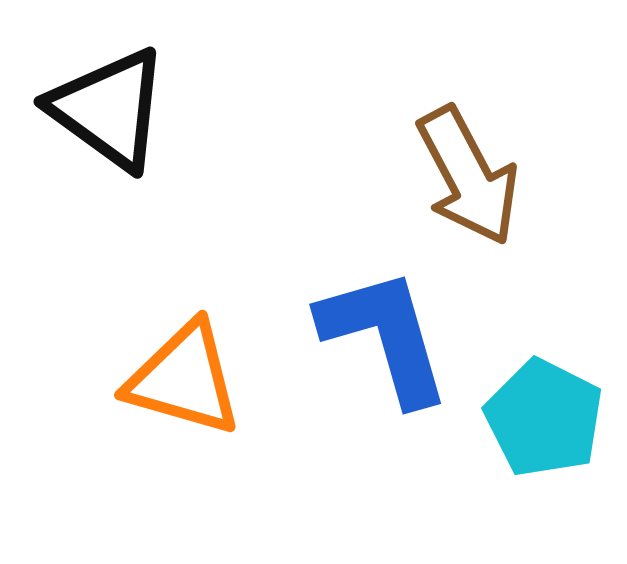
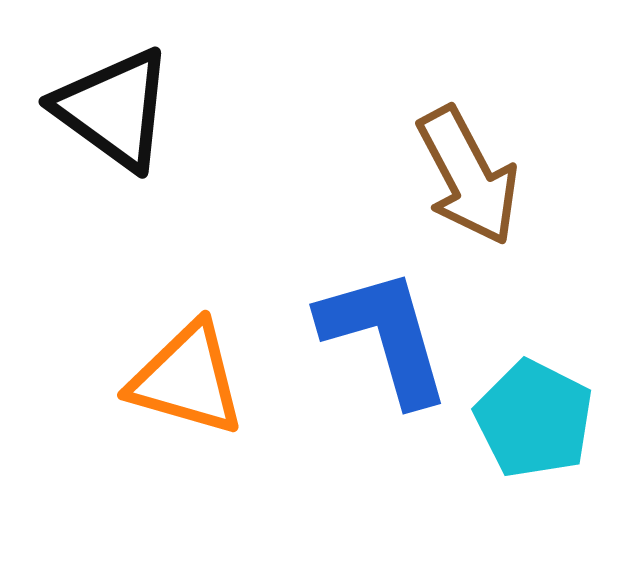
black triangle: moved 5 px right
orange triangle: moved 3 px right
cyan pentagon: moved 10 px left, 1 px down
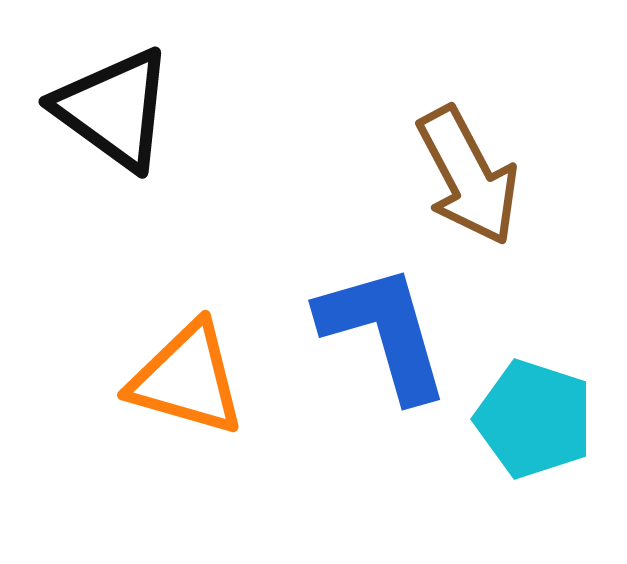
blue L-shape: moved 1 px left, 4 px up
cyan pentagon: rotated 9 degrees counterclockwise
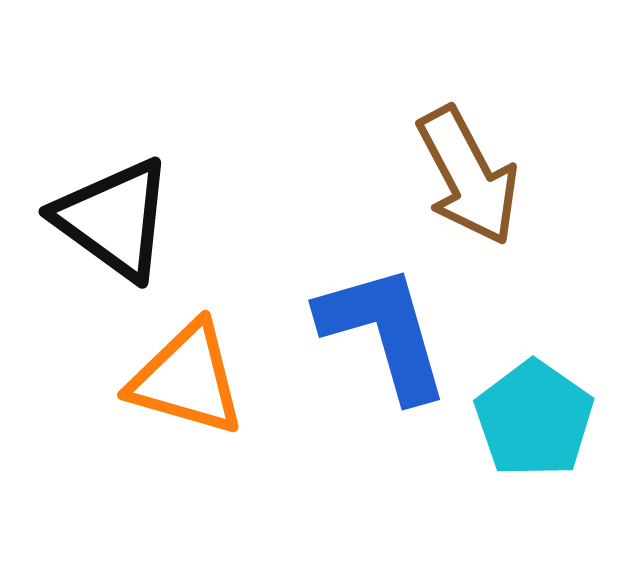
black triangle: moved 110 px down
cyan pentagon: rotated 17 degrees clockwise
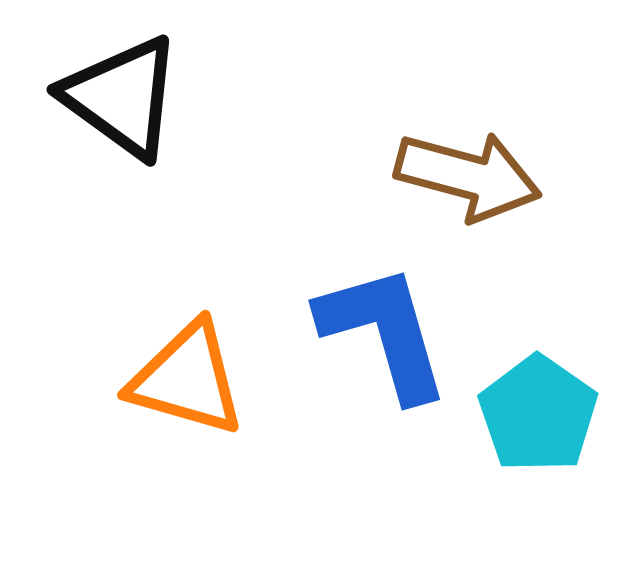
brown arrow: rotated 47 degrees counterclockwise
black triangle: moved 8 px right, 122 px up
cyan pentagon: moved 4 px right, 5 px up
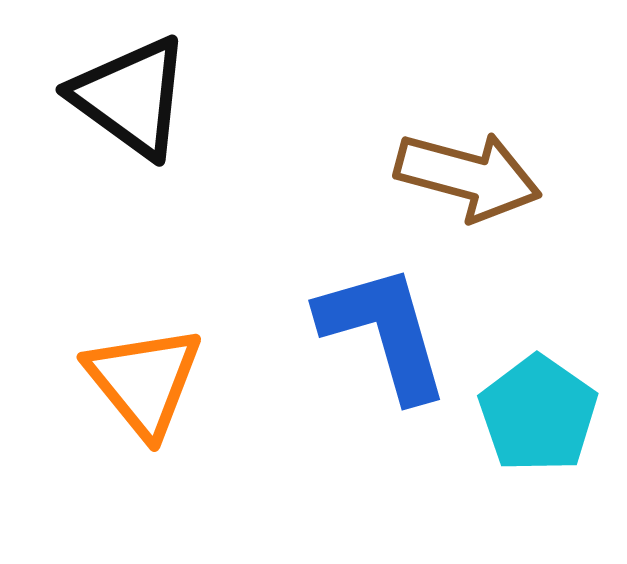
black triangle: moved 9 px right
orange triangle: moved 43 px left, 2 px down; rotated 35 degrees clockwise
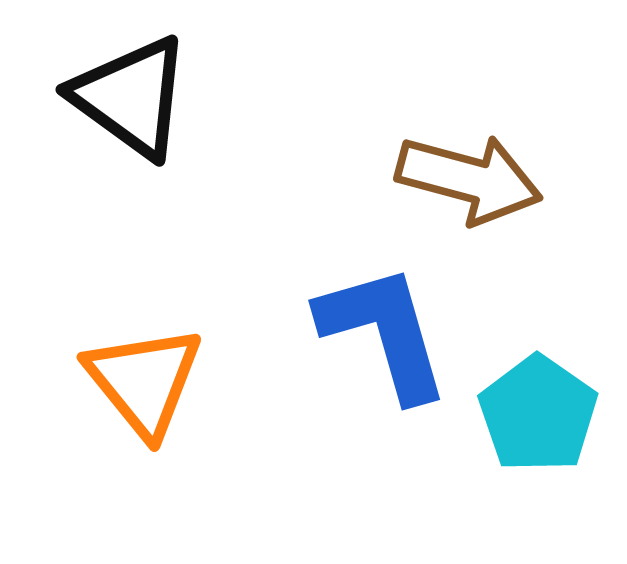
brown arrow: moved 1 px right, 3 px down
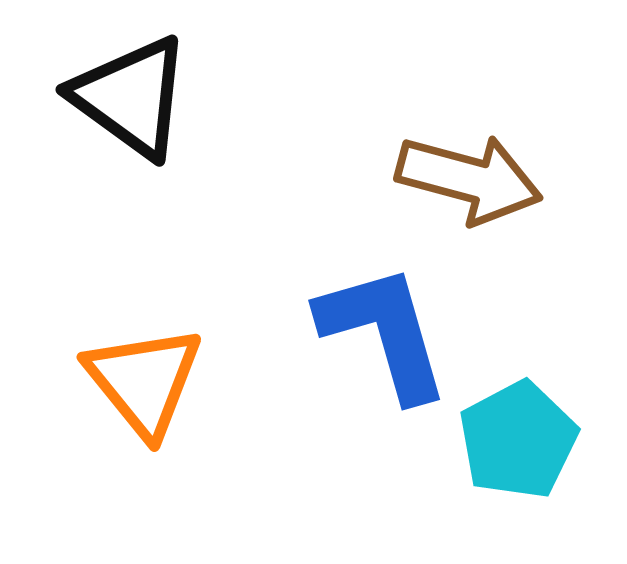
cyan pentagon: moved 20 px left, 26 px down; rotated 9 degrees clockwise
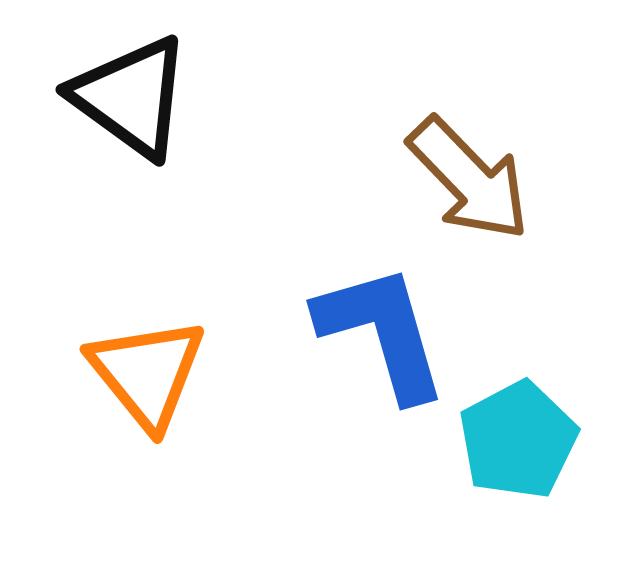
brown arrow: rotated 31 degrees clockwise
blue L-shape: moved 2 px left
orange triangle: moved 3 px right, 8 px up
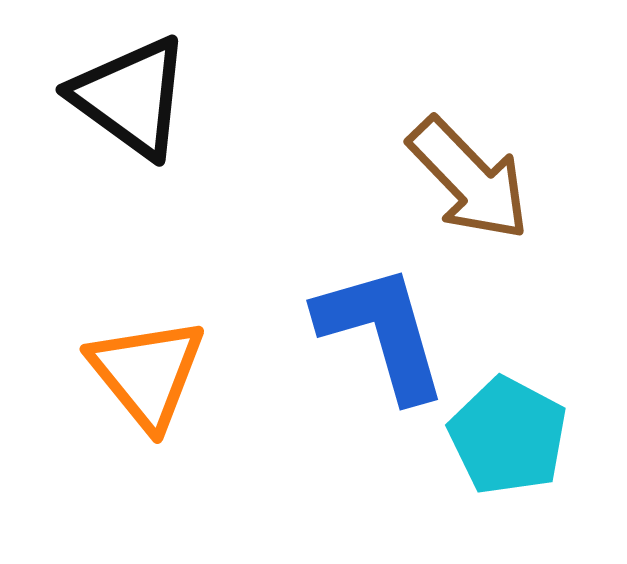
cyan pentagon: moved 10 px left, 4 px up; rotated 16 degrees counterclockwise
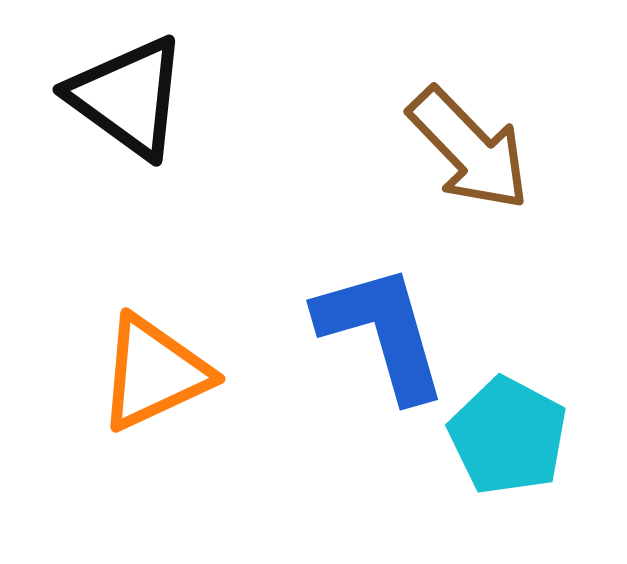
black triangle: moved 3 px left
brown arrow: moved 30 px up
orange triangle: moved 7 px right; rotated 44 degrees clockwise
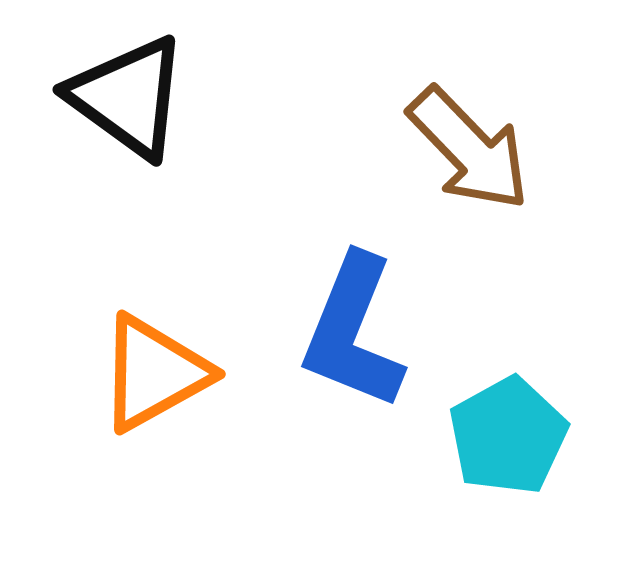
blue L-shape: moved 29 px left; rotated 142 degrees counterclockwise
orange triangle: rotated 4 degrees counterclockwise
cyan pentagon: rotated 15 degrees clockwise
